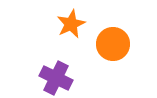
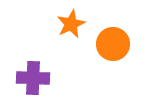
purple cross: moved 23 px left; rotated 24 degrees counterclockwise
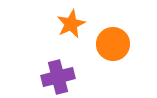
purple cross: moved 25 px right, 1 px up; rotated 16 degrees counterclockwise
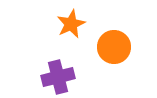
orange circle: moved 1 px right, 3 px down
